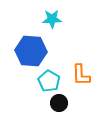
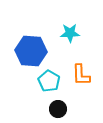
cyan star: moved 18 px right, 14 px down
black circle: moved 1 px left, 6 px down
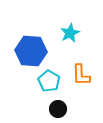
cyan star: rotated 24 degrees counterclockwise
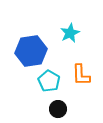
blue hexagon: rotated 12 degrees counterclockwise
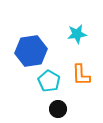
cyan star: moved 7 px right, 1 px down; rotated 18 degrees clockwise
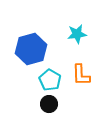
blue hexagon: moved 2 px up; rotated 8 degrees counterclockwise
cyan pentagon: moved 1 px right, 1 px up
black circle: moved 9 px left, 5 px up
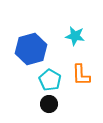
cyan star: moved 2 px left, 2 px down; rotated 18 degrees clockwise
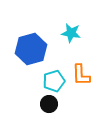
cyan star: moved 4 px left, 3 px up
cyan pentagon: moved 4 px right, 1 px down; rotated 25 degrees clockwise
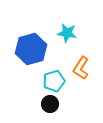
cyan star: moved 4 px left
orange L-shape: moved 7 px up; rotated 35 degrees clockwise
black circle: moved 1 px right
